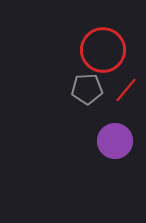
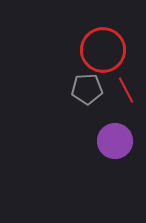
red line: rotated 68 degrees counterclockwise
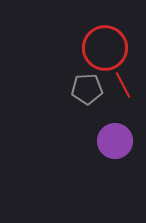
red circle: moved 2 px right, 2 px up
red line: moved 3 px left, 5 px up
